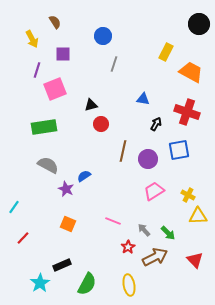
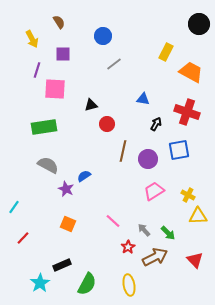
brown semicircle: moved 4 px right
gray line: rotated 35 degrees clockwise
pink square: rotated 25 degrees clockwise
red circle: moved 6 px right
pink line: rotated 21 degrees clockwise
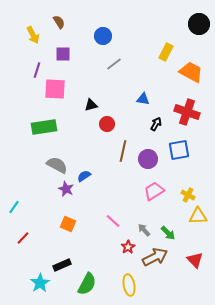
yellow arrow: moved 1 px right, 4 px up
gray semicircle: moved 9 px right
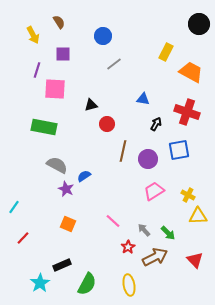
green rectangle: rotated 20 degrees clockwise
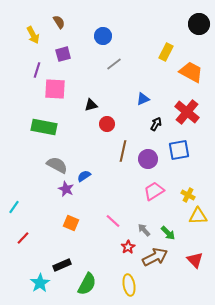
purple square: rotated 14 degrees counterclockwise
blue triangle: rotated 32 degrees counterclockwise
red cross: rotated 20 degrees clockwise
orange square: moved 3 px right, 1 px up
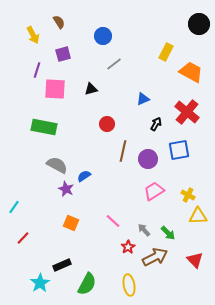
black triangle: moved 16 px up
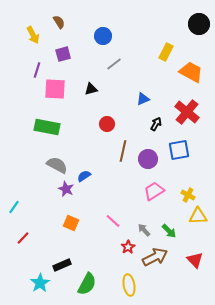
green rectangle: moved 3 px right
green arrow: moved 1 px right, 2 px up
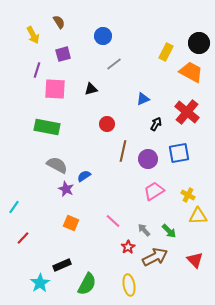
black circle: moved 19 px down
blue square: moved 3 px down
